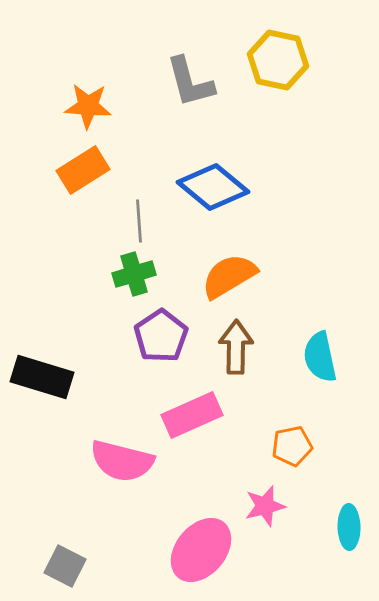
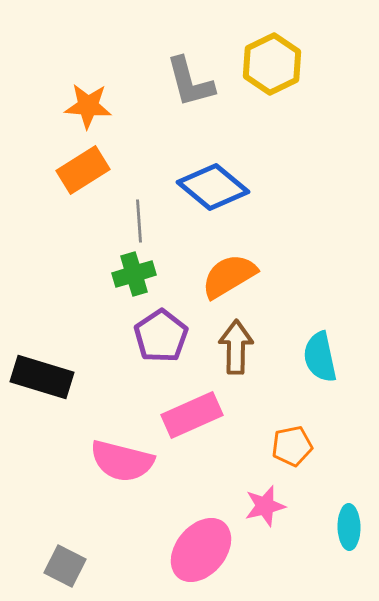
yellow hexagon: moved 6 px left, 4 px down; rotated 22 degrees clockwise
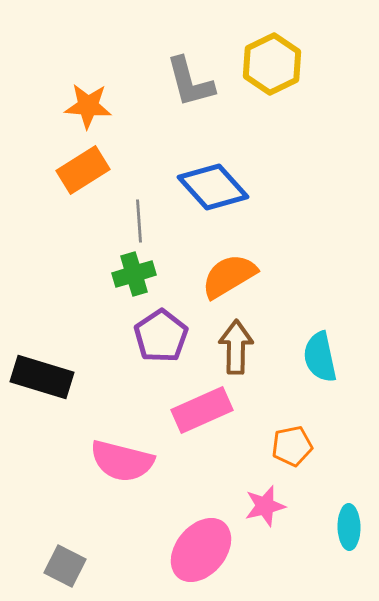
blue diamond: rotated 8 degrees clockwise
pink rectangle: moved 10 px right, 5 px up
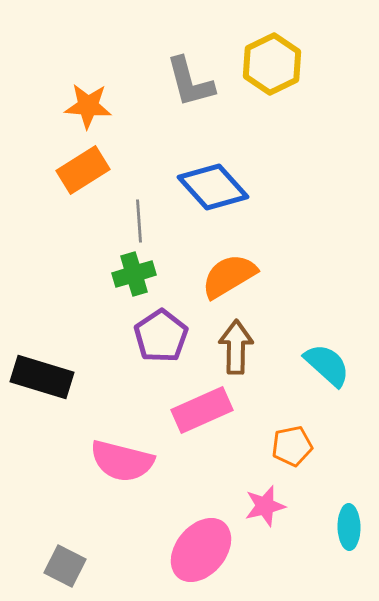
cyan semicircle: moved 7 px right, 8 px down; rotated 144 degrees clockwise
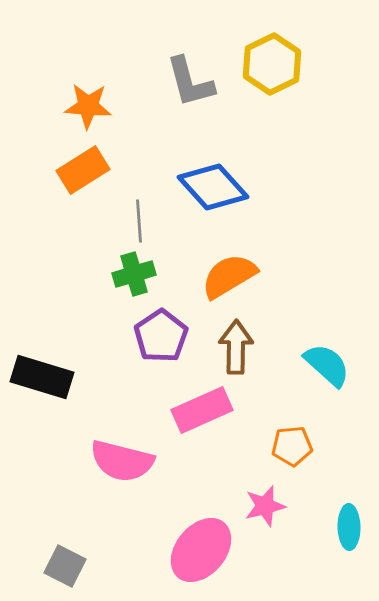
orange pentagon: rotated 6 degrees clockwise
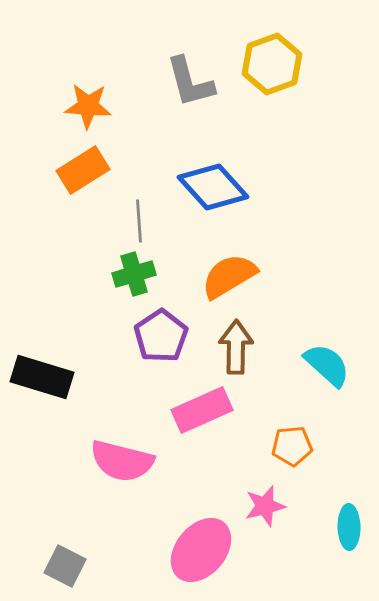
yellow hexagon: rotated 6 degrees clockwise
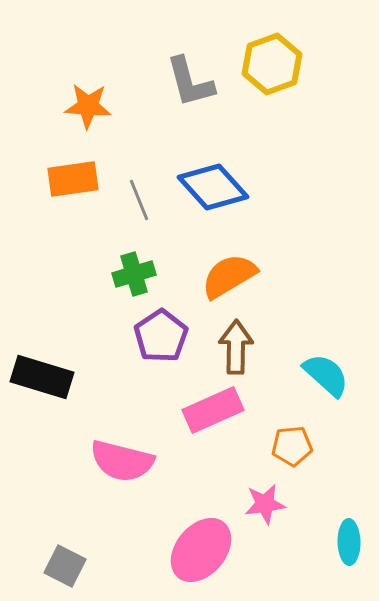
orange rectangle: moved 10 px left, 9 px down; rotated 24 degrees clockwise
gray line: moved 21 px up; rotated 18 degrees counterclockwise
cyan semicircle: moved 1 px left, 10 px down
pink rectangle: moved 11 px right
pink star: moved 2 px up; rotated 6 degrees clockwise
cyan ellipse: moved 15 px down
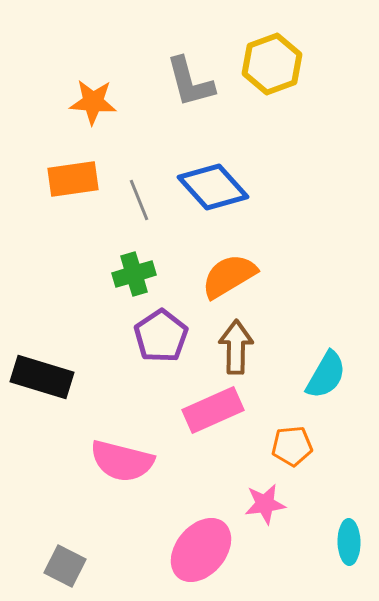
orange star: moved 5 px right, 4 px up
cyan semicircle: rotated 78 degrees clockwise
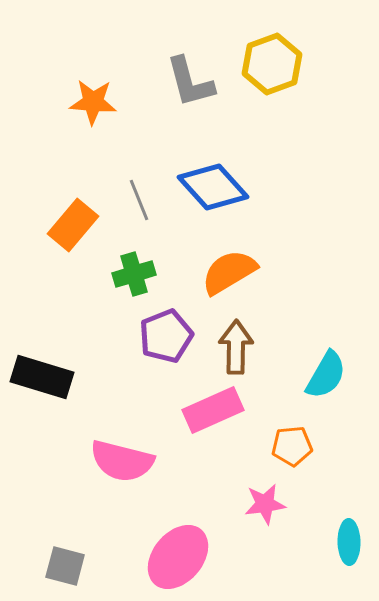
orange rectangle: moved 46 px down; rotated 42 degrees counterclockwise
orange semicircle: moved 4 px up
purple pentagon: moved 5 px right; rotated 12 degrees clockwise
pink ellipse: moved 23 px left, 7 px down
gray square: rotated 12 degrees counterclockwise
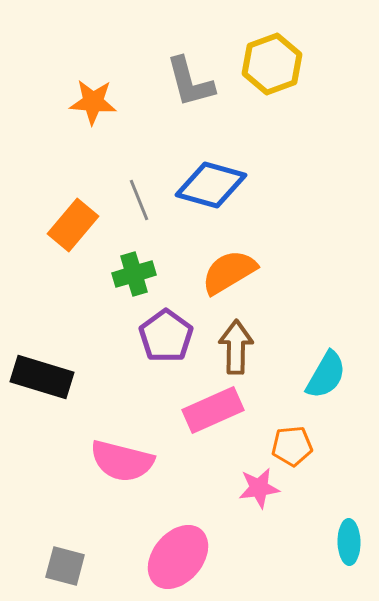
blue diamond: moved 2 px left, 2 px up; rotated 32 degrees counterclockwise
purple pentagon: rotated 14 degrees counterclockwise
pink star: moved 6 px left, 16 px up
